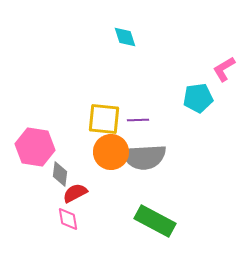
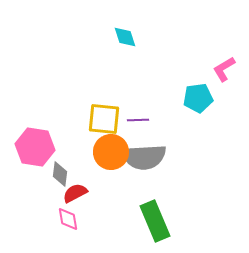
green rectangle: rotated 39 degrees clockwise
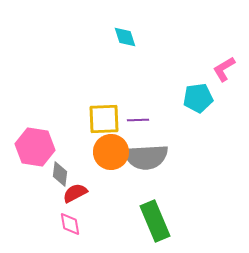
yellow square: rotated 8 degrees counterclockwise
gray semicircle: moved 2 px right
pink diamond: moved 2 px right, 5 px down
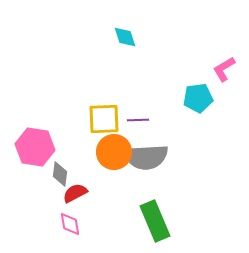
orange circle: moved 3 px right
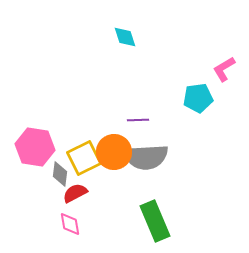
yellow square: moved 20 px left, 39 px down; rotated 24 degrees counterclockwise
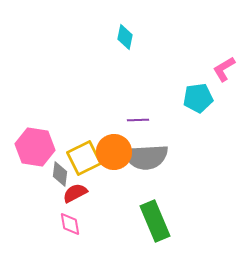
cyan diamond: rotated 30 degrees clockwise
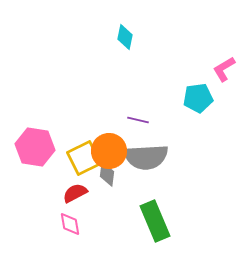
purple line: rotated 15 degrees clockwise
orange circle: moved 5 px left, 1 px up
gray diamond: moved 47 px right
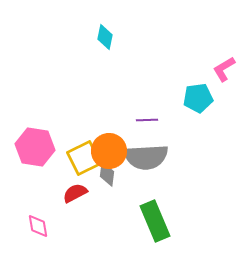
cyan diamond: moved 20 px left
purple line: moved 9 px right; rotated 15 degrees counterclockwise
pink diamond: moved 32 px left, 2 px down
